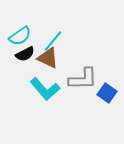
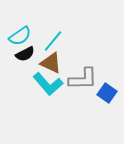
brown triangle: moved 3 px right, 5 px down
cyan L-shape: moved 3 px right, 5 px up
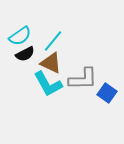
cyan L-shape: rotated 12 degrees clockwise
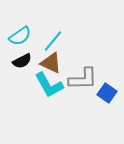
black semicircle: moved 3 px left, 7 px down
cyan L-shape: moved 1 px right, 1 px down
